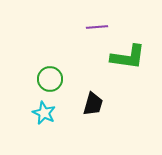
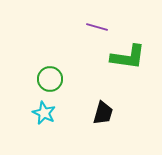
purple line: rotated 20 degrees clockwise
black trapezoid: moved 10 px right, 9 px down
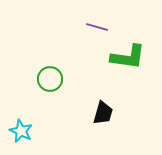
cyan star: moved 23 px left, 18 px down
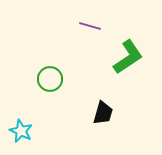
purple line: moved 7 px left, 1 px up
green L-shape: rotated 42 degrees counterclockwise
